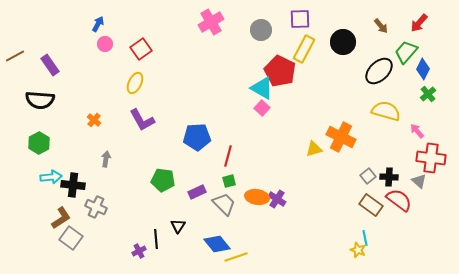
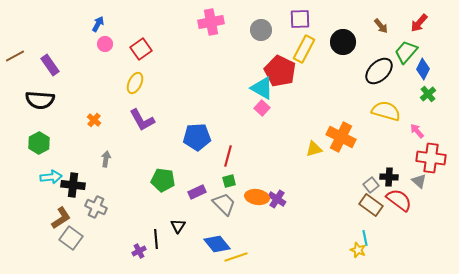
pink cross at (211, 22): rotated 20 degrees clockwise
gray square at (368, 176): moved 3 px right, 9 px down
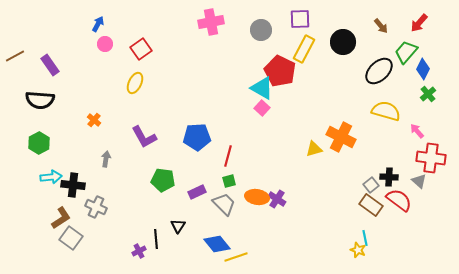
purple L-shape at (142, 120): moved 2 px right, 17 px down
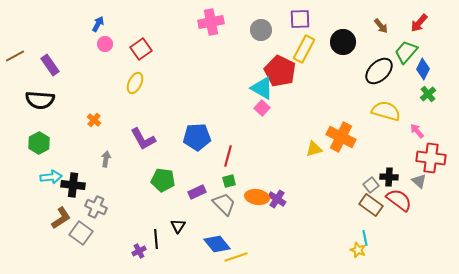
purple L-shape at (144, 137): moved 1 px left, 2 px down
gray square at (71, 238): moved 10 px right, 5 px up
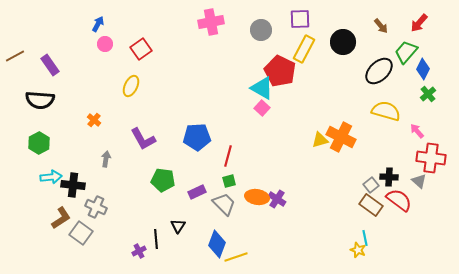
yellow ellipse at (135, 83): moved 4 px left, 3 px down
yellow triangle at (314, 149): moved 6 px right, 9 px up
blue diamond at (217, 244): rotated 60 degrees clockwise
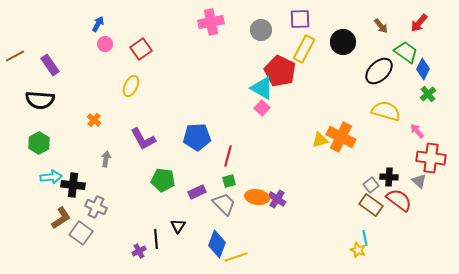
green trapezoid at (406, 52): rotated 85 degrees clockwise
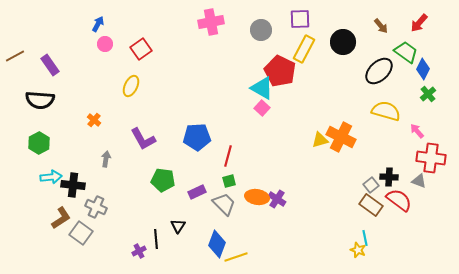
gray triangle at (419, 181): rotated 21 degrees counterclockwise
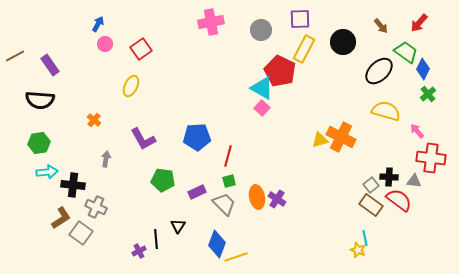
green hexagon at (39, 143): rotated 20 degrees clockwise
cyan arrow at (51, 177): moved 4 px left, 5 px up
gray triangle at (419, 181): moved 5 px left; rotated 14 degrees counterclockwise
orange ellipse at (257, 197): rotated 70 degrees clockwise
